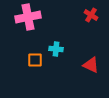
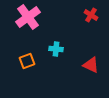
pink cross: rotated 25 degrees counterclockwise
orange square: moved 8 px left, 1 px down; rotated 21 degrees counterclockwise
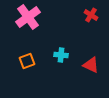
cyan cross: moved 5 px right, 6 px down
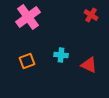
red triangle: moved 2 px left
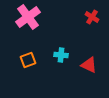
red cross: moved 1 px right, 2 px down
orange square: moved 1 px right, 1 px up
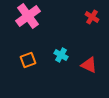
pink cross: moved 1 px up
cyan cross: rotated 24 degrees clockwise
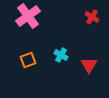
red triangle: rotated 36 degrees clockwise
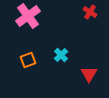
red cross: moved 2 px left, 5 px up
cyan cross: rotated 16 degrees clockwise
red triangle: moved 9 px down
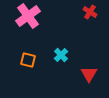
orange square: rotated 35 degrees clockwise
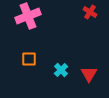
pink cross: rotated 15 degrees clockwise
cyan cross: moved 15 px down
orange square: moved 1 px right, 1 px up; rotated 14 degrees counterclockwise
